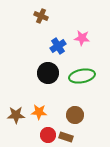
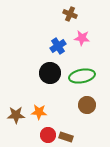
brown cross: moved 29 px right, 2 px up
black circle: moved 2 px right
brown circle: moved 12 px right, 10 px up
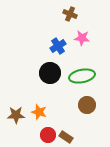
orange star: rotated 14 degrees clockwise
brown rectangle: rotated 16 degrees clockwise
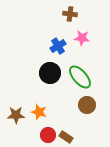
brown cross: rotated 16 degrees counterclockwise
green ellipse: moved 2 px left, 1 px down; rotated 60 degrees clockwise
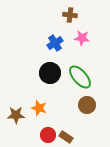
brown cross: moved 1 px down
blue cross: moved 3 px left, 3 px up
orange star: moved 4 px up
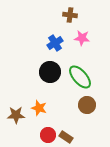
black circle: moved 1 px up
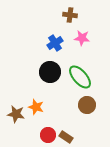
orange star: moved 3 px left, 1 px up
brown star: moved 1 px up; rotated 12 degrees clockwise
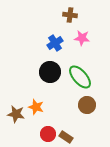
red circle: moved 1 px up
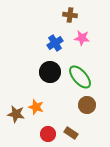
brown rectangle: moved 5 px right, 4 px up
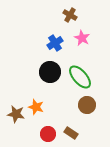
brown cross: rotated 24 degrees clockwise
pink star: rotated 21 degrees clockwise
